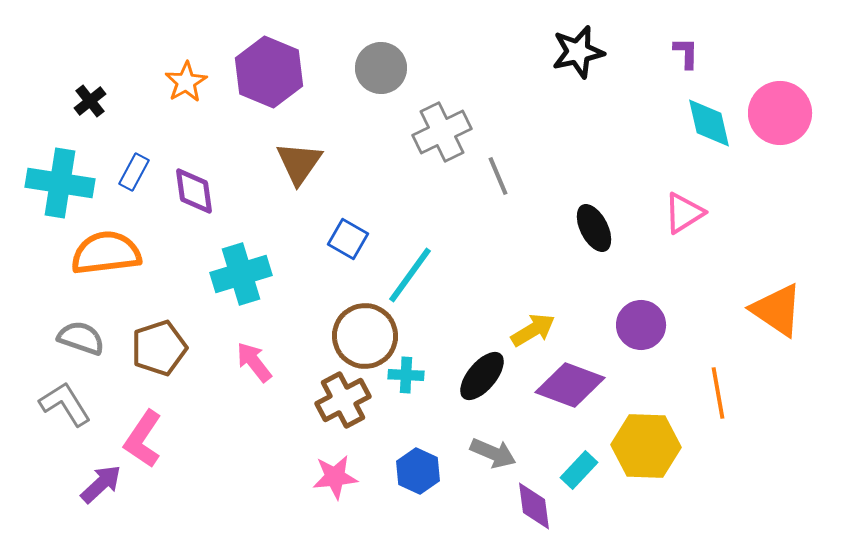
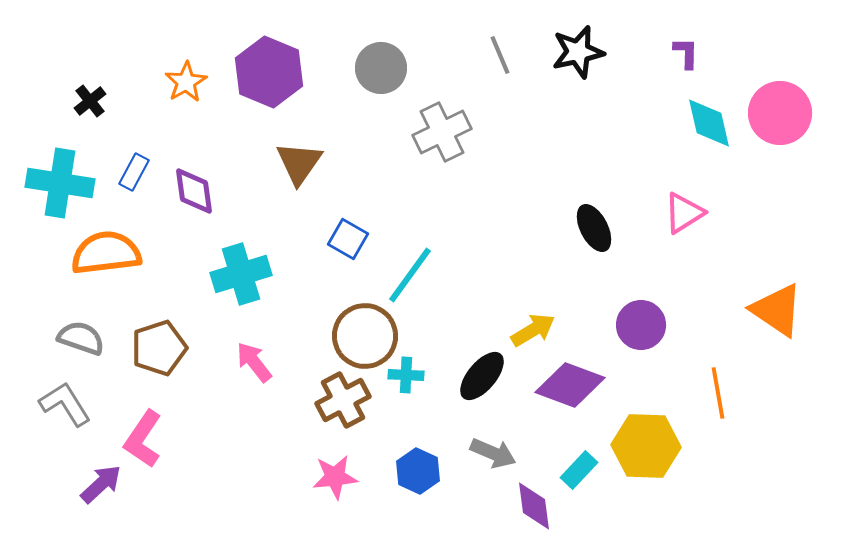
gray line at (498, 176): moved 2 px right, 121 px up
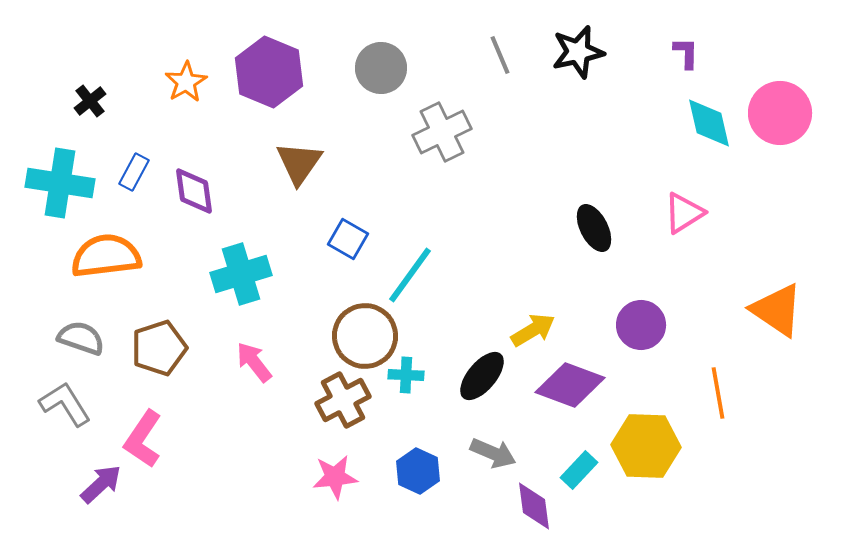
orange semicircle at (106, 253): moved 3 px down
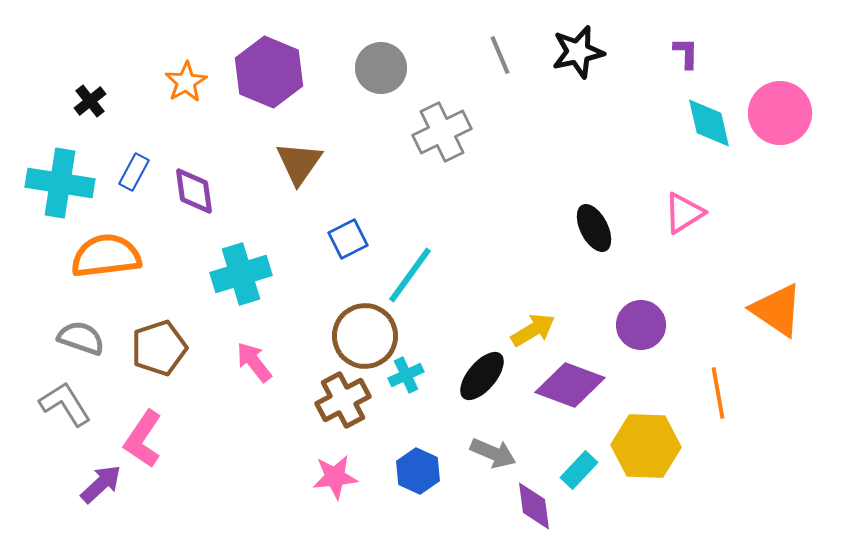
blue square at (348, 239): rotated 33 degrees clockwise
cyan cross at (406, 375): rotated 28 degrees counterclockwise
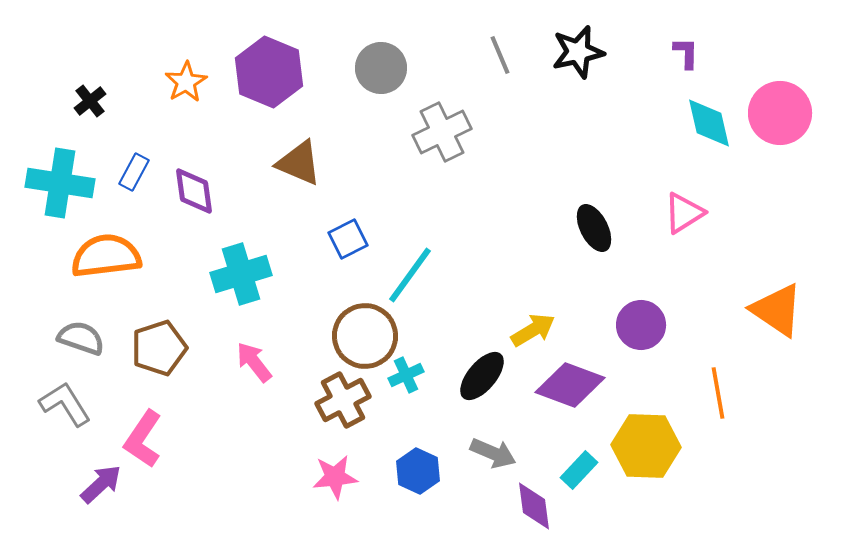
brown triangle at (299, 163): rotated 42 degrees counterclockwise
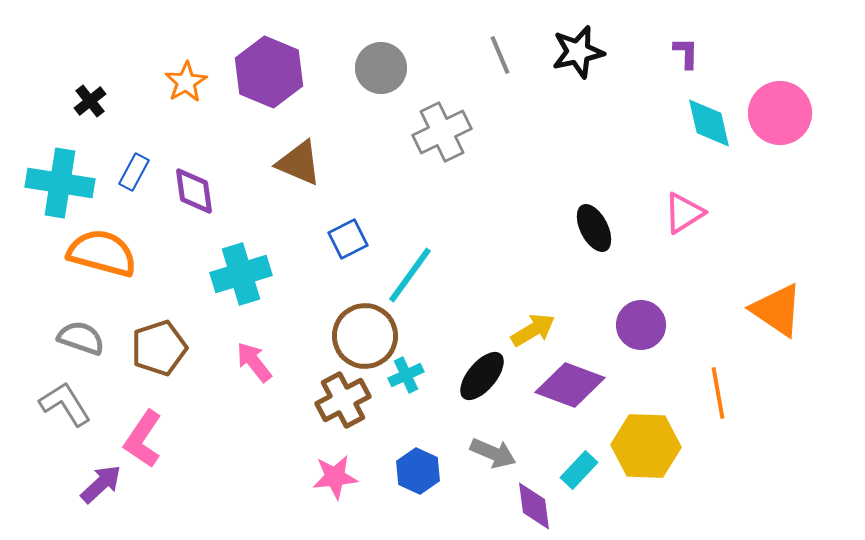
orange semicircle at (106, 256): moved 4 px left, 3 px up; rotated 22 degrees clockwise
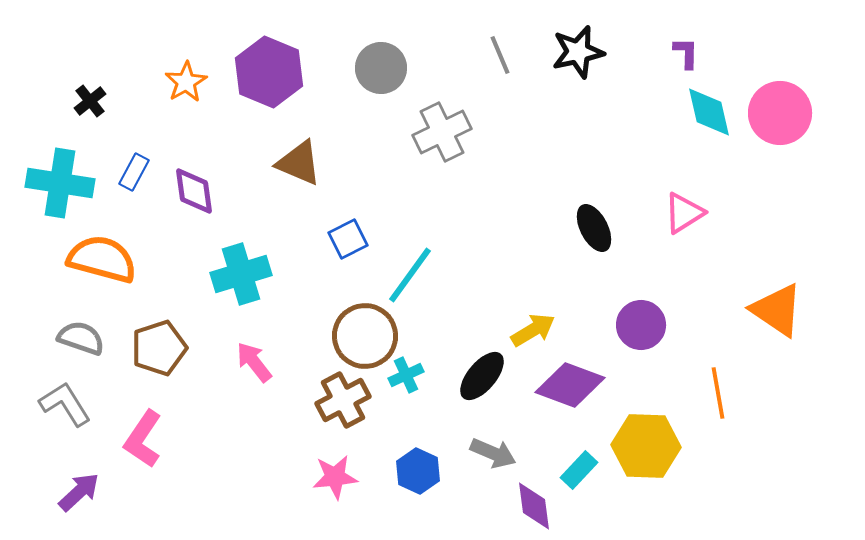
cyan diamond at (709, 123): moved 11 px up
orange semicircle at (102, 253): moved 6 px down
purple arrow at (101, 484): moved 22 px left, 8 px down
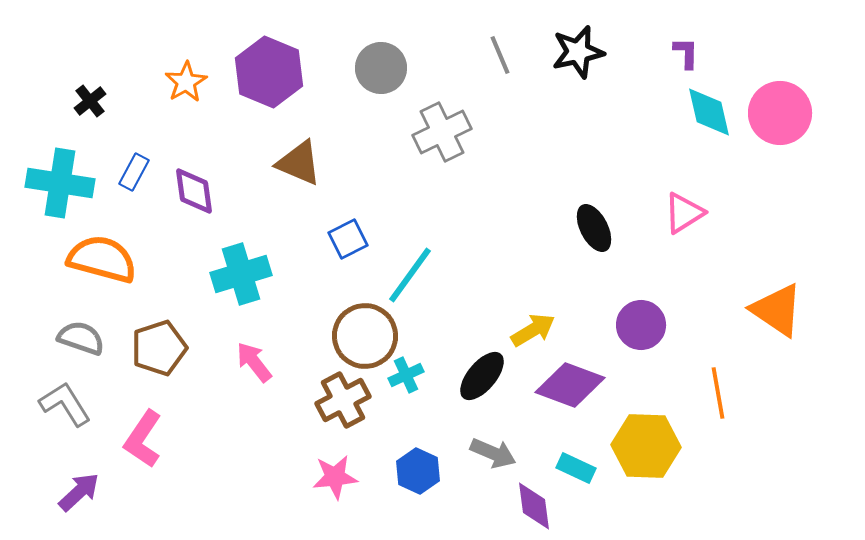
cyan rectangle at (579, 470): moved 3 px left, 2 px up; rotated 72 degrees clockwise
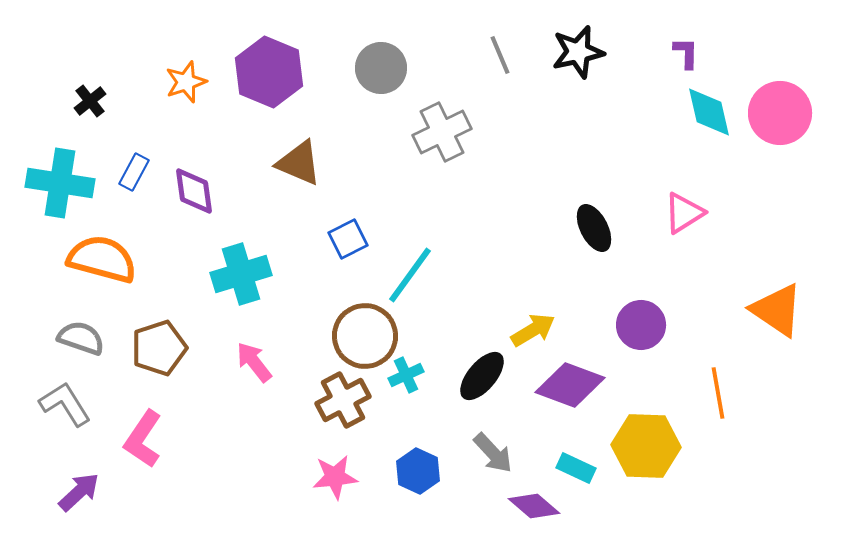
orange star at (186, 82): rotated 12 degrees clockwise
gray arrow at (493, 453): rotated 24 degrees clockwise
purple diamond at (534, 506): rotated 42 degrees counterclockwise
